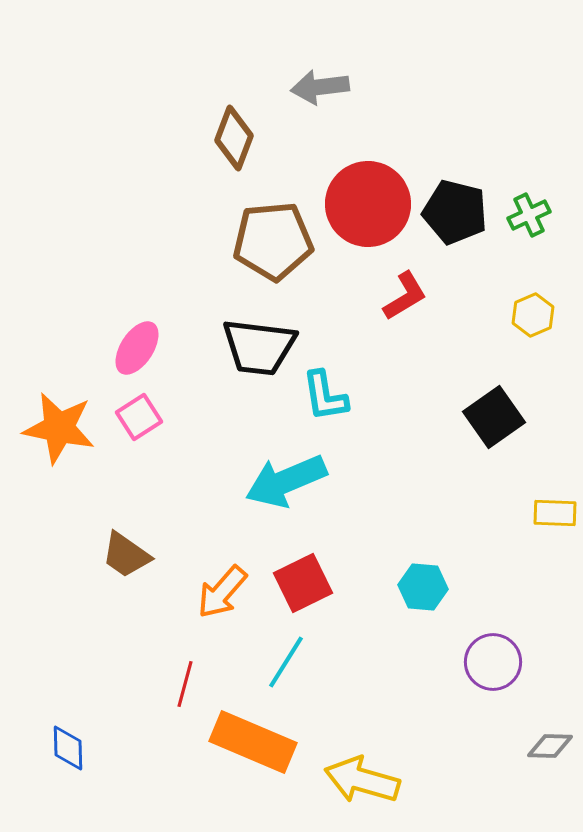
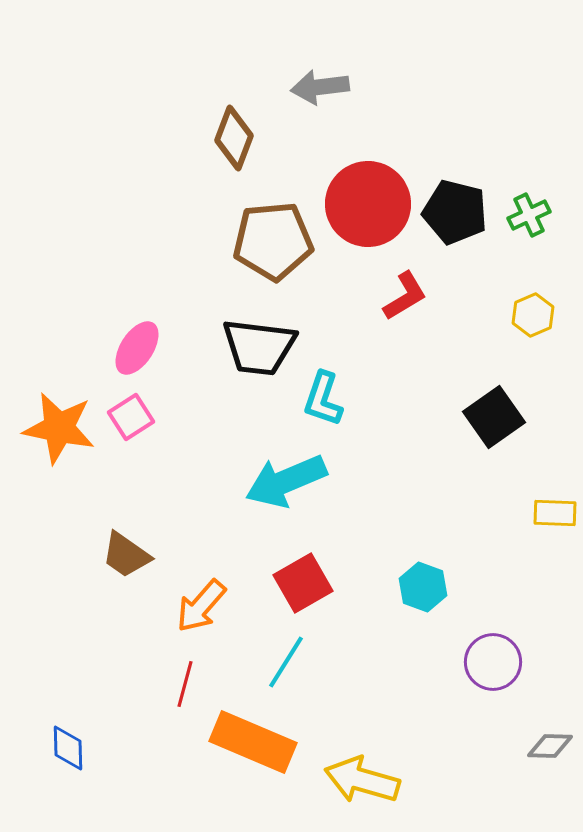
cyan L-shape: moved 2 px left, 3 px down; rotated 28 degrees clockwise
pink square: moved 8 px left
red square: rotated 4 degrees counterclockwise
cyan hexagon: rotated 15 degrees clockwise
orange arrow: moved 21 px left, 14 px down
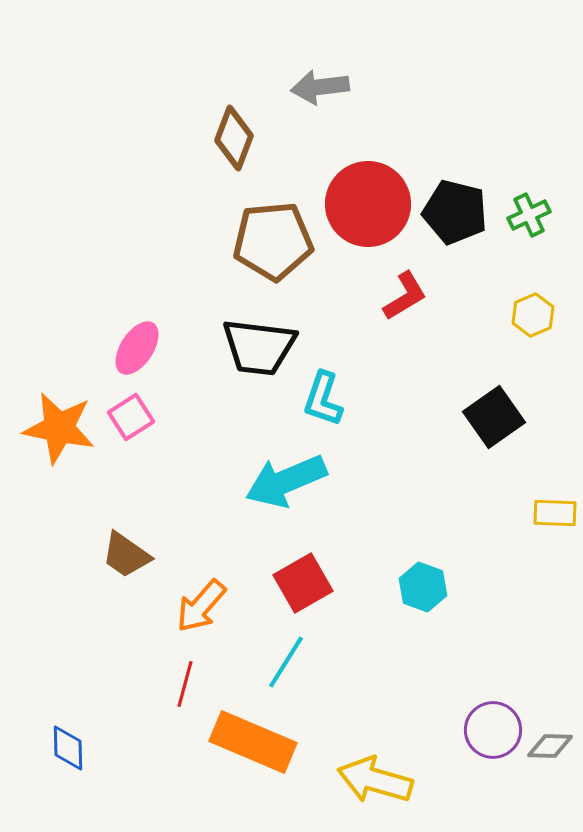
purple circle: moved 68 px down
yellow arrow: moved 13 px right
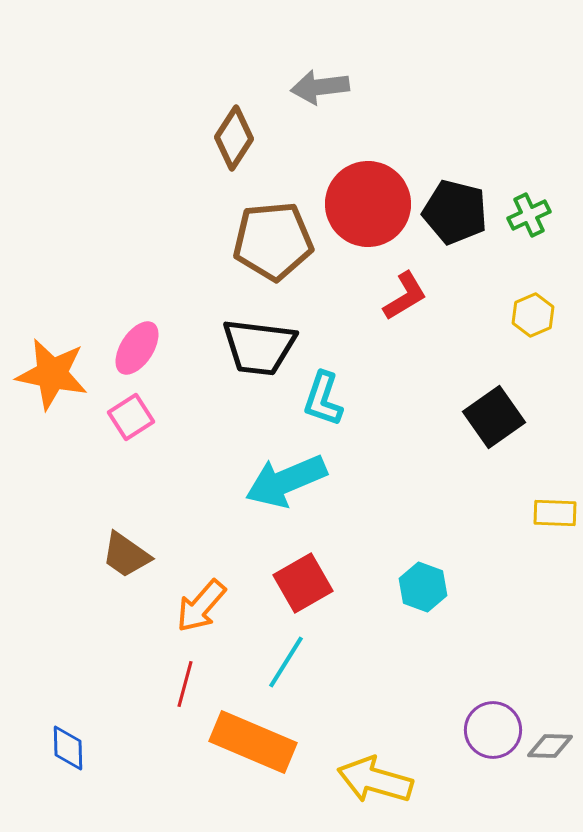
brown diamond: rotated 12 degrees clockwise
orange star: moved 7 px left, 54 px up
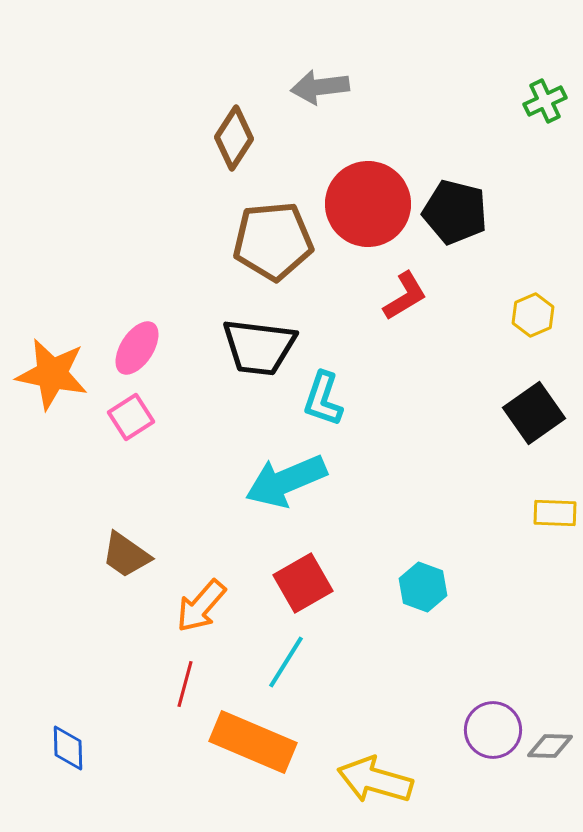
green cross: moved 16 px right, 114 px up
black square: moved 40 px right, 4 px up
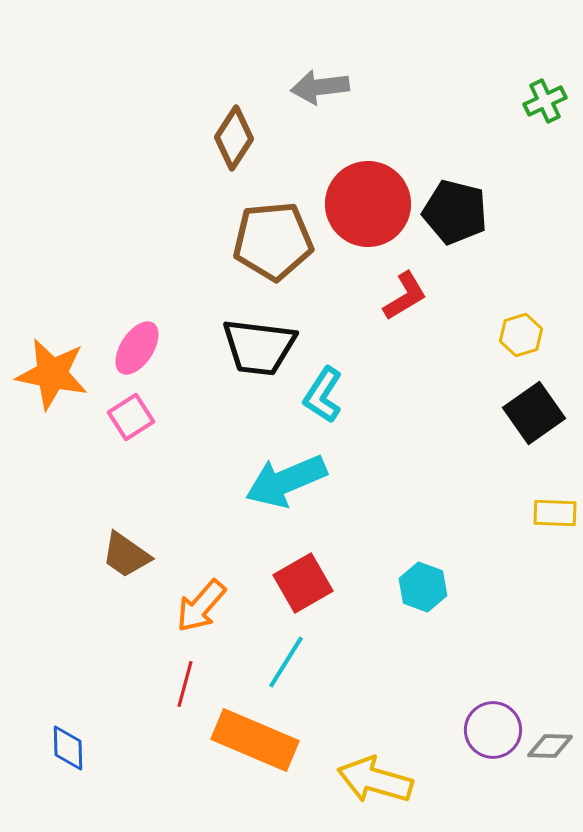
yellow hexagon: moved 12 px left, 20 px down; rotated 6 degrees clockwise
cyan L-shape: moved 4 px up; rotated 14 degrees clockwise
orange rectangle: moved 2 px right, 2 px up
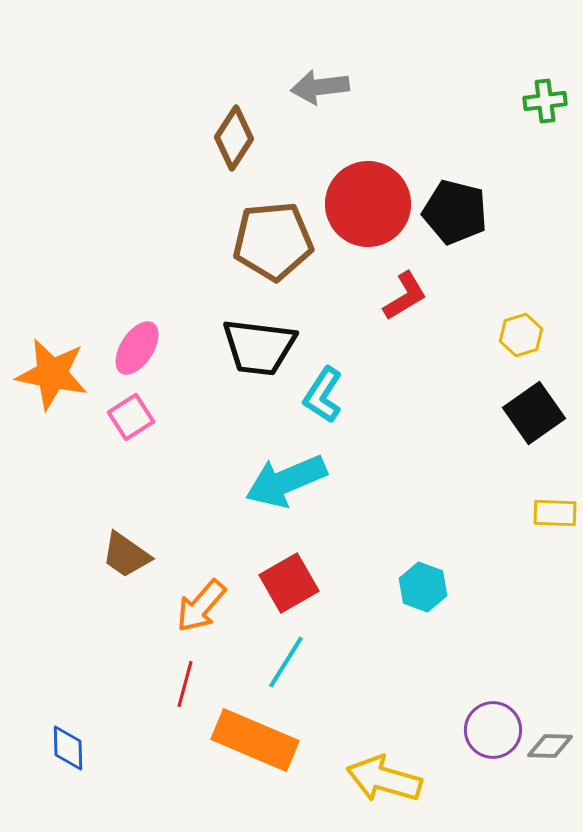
green cross: rotated 18 degrees clockwise
red square: moved 14 px left
yellow arrow: moved 9 px right, 1 px up
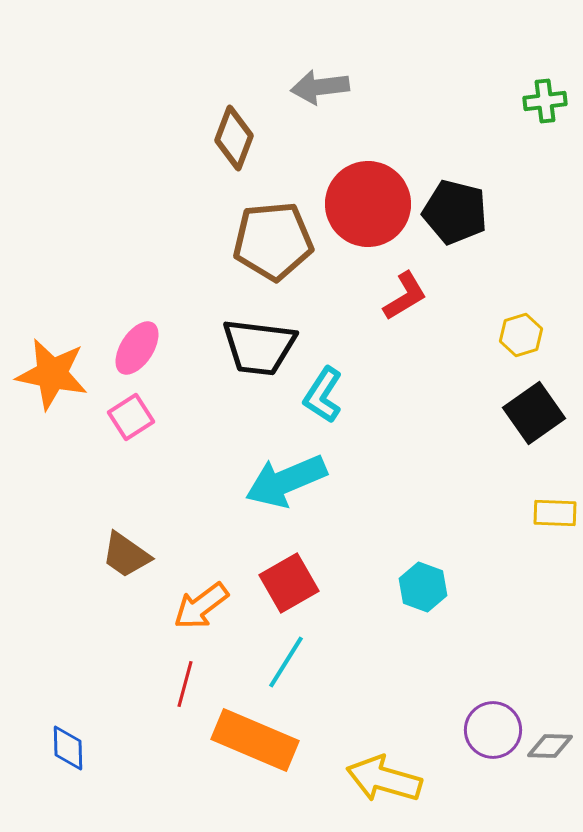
brown diamond: rotated 12 degrees counterclockwise
orange arrow: rotated 12 degrees clockwise
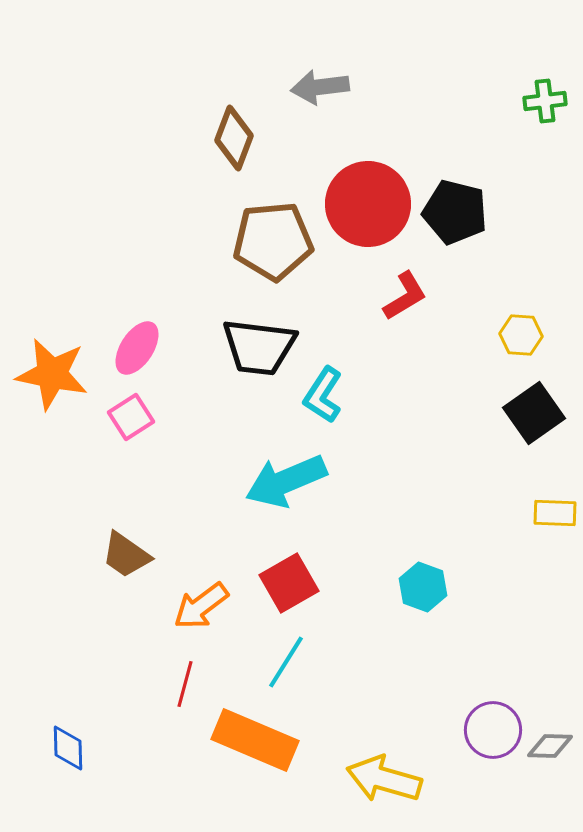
yellow hexagon: rotated 21 degrees clockwise
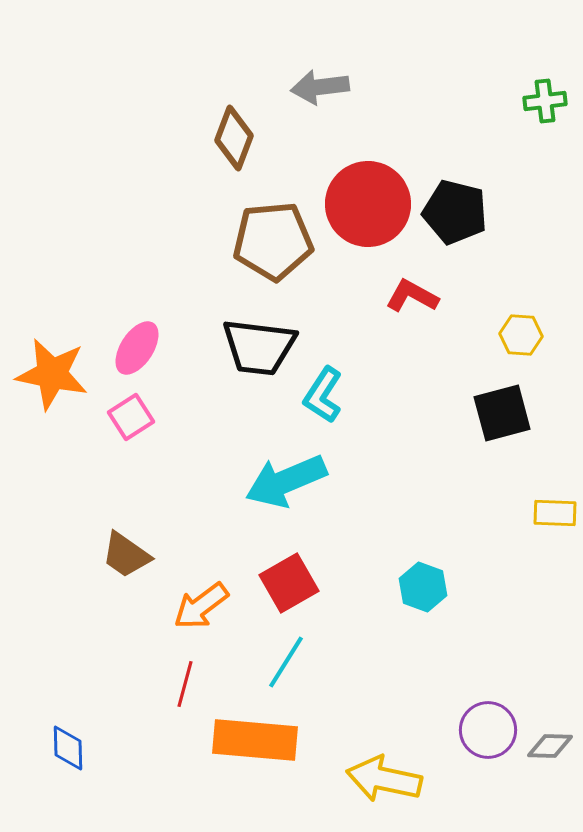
red L-shape: moved 7 px right; rotated 120 degrees counterclockwise
black square: moved 32 px left; rotated 20 degrees clockwise
purple circle: moved 5 px left
orange rectangle: rotated 18 degrees counterclockwise
yellow arrow: rotated 4 degrees counterclockwise
